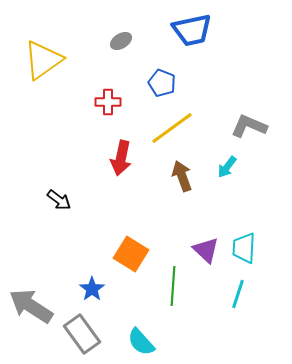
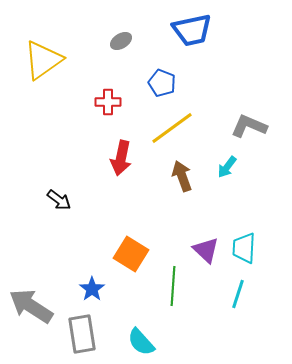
gray rectangle: rotated 27 degrees clockwise
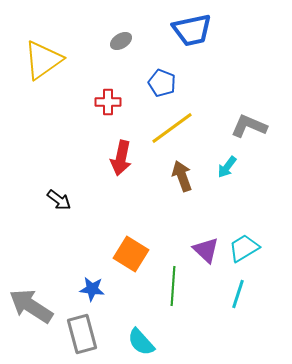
cyan trapezoid: rotated 56 degrees clockwise
blue star: rotated 30 degrees counterclockwise
gray rectangle: rotated 6 degrees counterclockwise
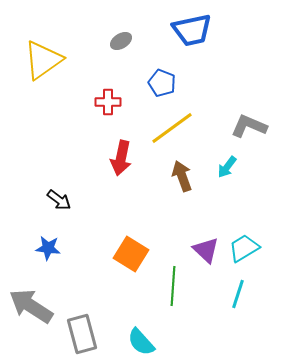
blue star: moved 44 px left, 41 px up
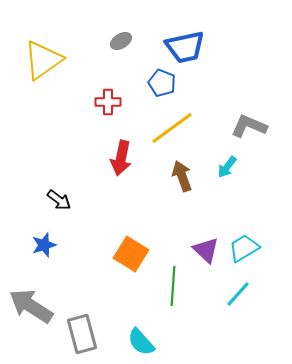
blue trapezoid: moved 7 px left, 17 px down
blue star: moved 4 px left, 3 px up; rotated 25 degrees counterclockwise
cyan line: rotated 24 degrees clockwise
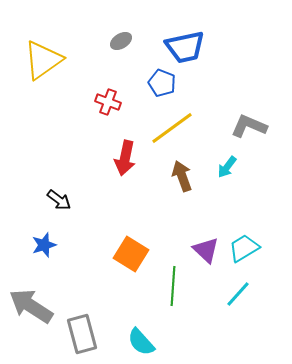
red cross: rotated 20 degrees clockwise
red arrow: moved 4 px right
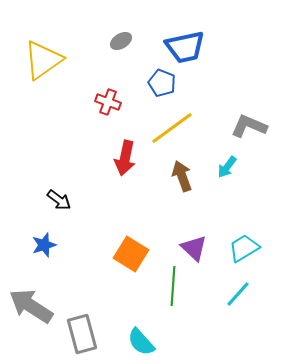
purple triangle: moved 12 px left, 2 px up
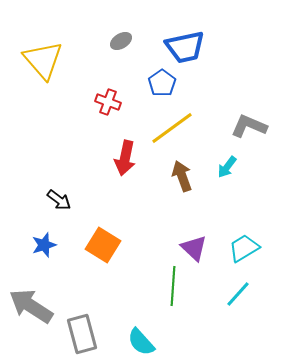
yellow triangle: rotated 36 degrees counterclockwise
blue pentagon: rotated 16 degrees clockwise
orange square: moved 28 px left, 9 px up
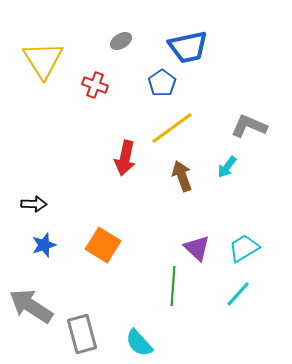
blue trapezoid: moved 3 px right
yellow triangle: rotated 9 degrees clockwise
red cross: moved 13 px left, 17 px up
black arrow: moved 25 px left, 4 px down; rotated 35 degrees counterclockwise
purple triangle: moved 3 px right
cyan semicircle: moved 2 px left, 1 px down
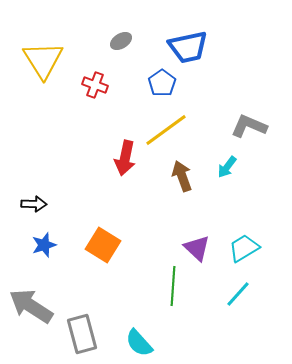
yellow line: moved 6 px left, 2 px down
